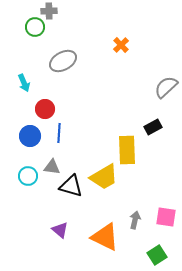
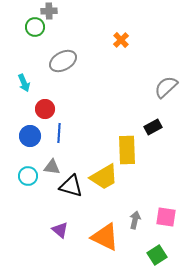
orange cross: moved 5 px up
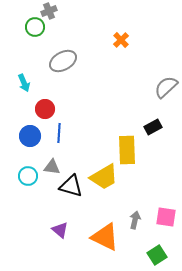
gray cross: rotated 21 degrees counterclockwise
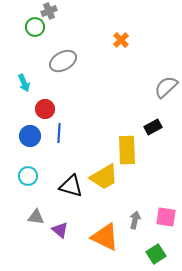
gray triangle: moved 16 px left, 50 px down
green square: moved 1 px left, 1 px up
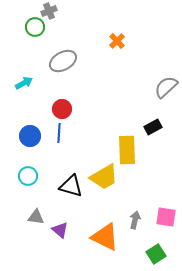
orange cross: moved 4 px left, 1 px down
cyan arrow: rotated 96 degrees counterclockwise
red circle: moved 17 px right
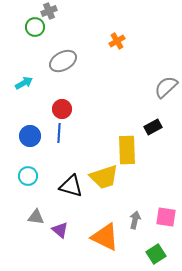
orange cross: rotated 14 degrees clockwise
yellow trapezoid: rotated 12 degrees clockwise
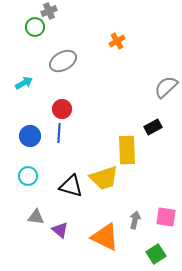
yellow trapezoid: moved 1 px down
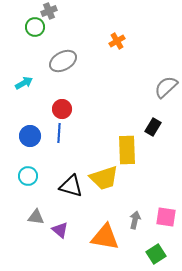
black rectangle: rotated 30 degrees counterclockwise
orange triangle: rotated 16 degrees counterclockwise
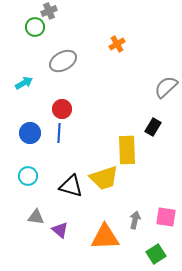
orange cross: moved 3 px down
blue circle: moved 3 px up
orange triangle: rotated 12 degrees counterclockwise
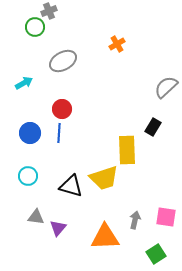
purple triangle: moved 2 px left, 2 px up; rotated 30 degrees clockwise
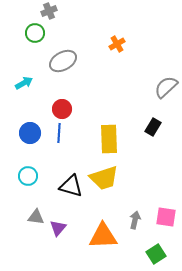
green circle: moved 6 px down
yellow rectangle: moved 18 px left, 11 px up
orange triangle: moved 2 px left, 1 px up
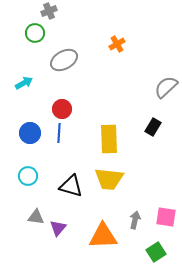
gray ellipse: moved 1 px right, 1 px up
yellow trapezoid: moved 5 px right, 1 px down; rotated 24 degrees clockwise
green square: moved 2 px up
